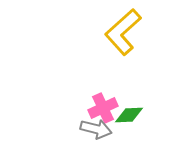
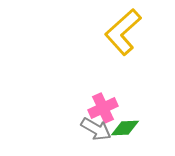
green diamond: moved 4 px left, 13 px down
gray arrow: rotated 16 degrees clockwise
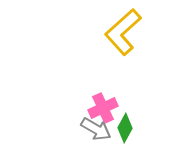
green diamond: rotated 60 degrees counterclockwise
